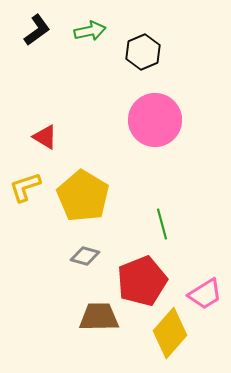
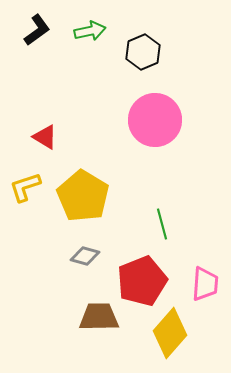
pink trapezoid: moved 10 px up; rotated 54 degrees counterclockwise
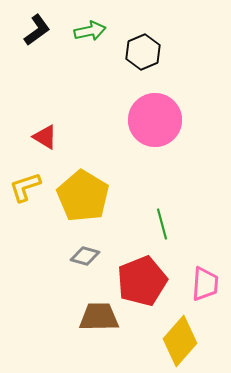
yellow diamond: moved 10 px right, 8 px down
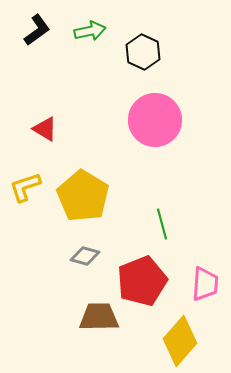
black hexagon: rotated 12 degrees counterclockwise
red triangle: moved 8 px up
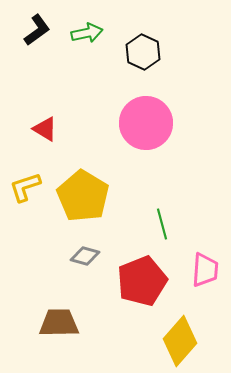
green arrow: moved 3 px left, 2 px down
pink circle: moved 9 px left, 3 px down
pink trapezoid: moved 14 px up
brown trapezoid: moved 40 px left, 6 px down
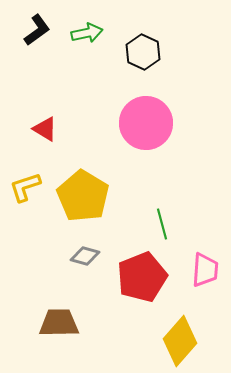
red pentagon: moved 4 px up
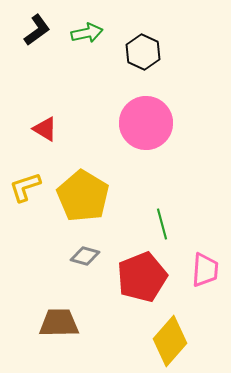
yellow diamond: moved 10 px left
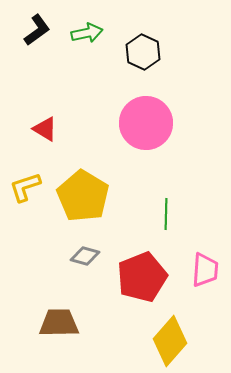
green line: moved 4 px right, 10 px up; rotated 16 degrees clockwise
